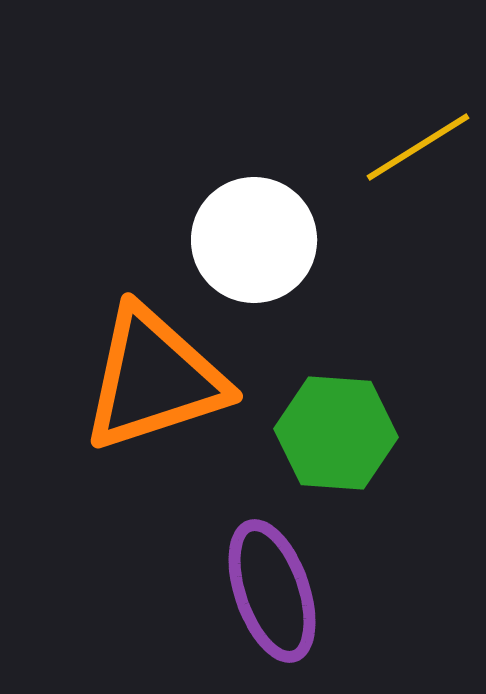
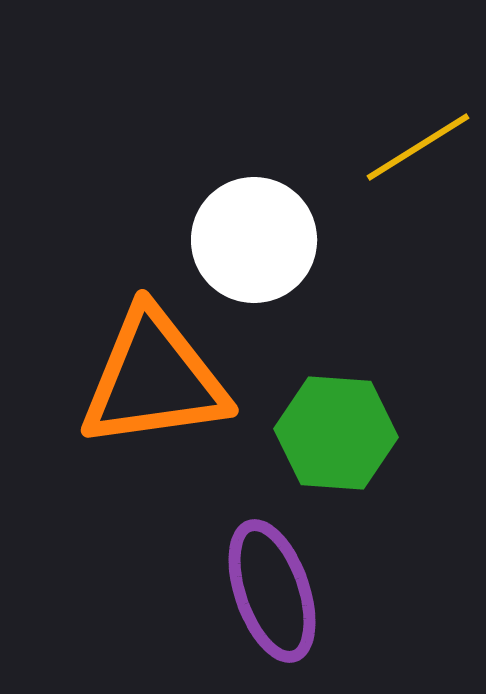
orange triangle: rotated 10 degrees clockwise
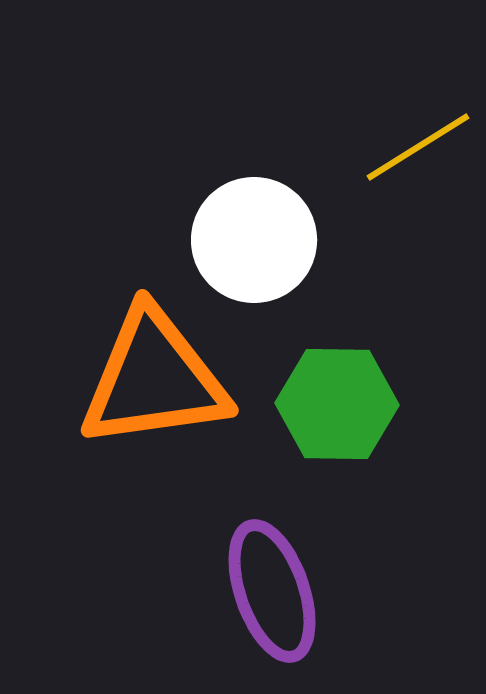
green hexagon: moved 1 px right, 29 px up; rotated 3 degrees counterclockwise
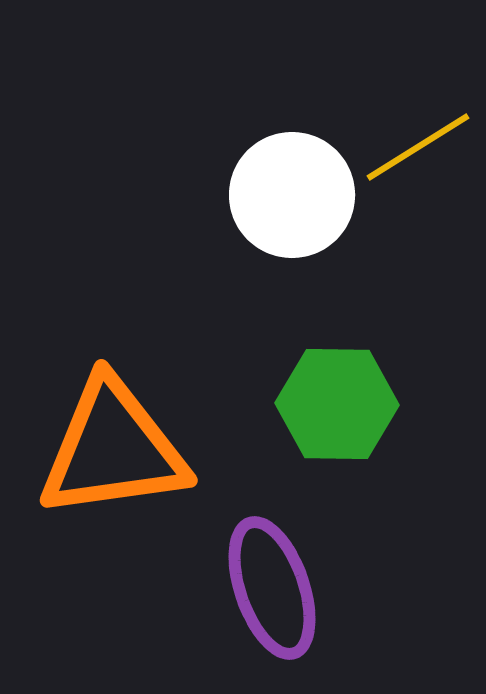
white circle: moved 38 px right, 45 px up
orange triangle: moved 41 px left, 70 px down
purple ellipse: moved 3 px up
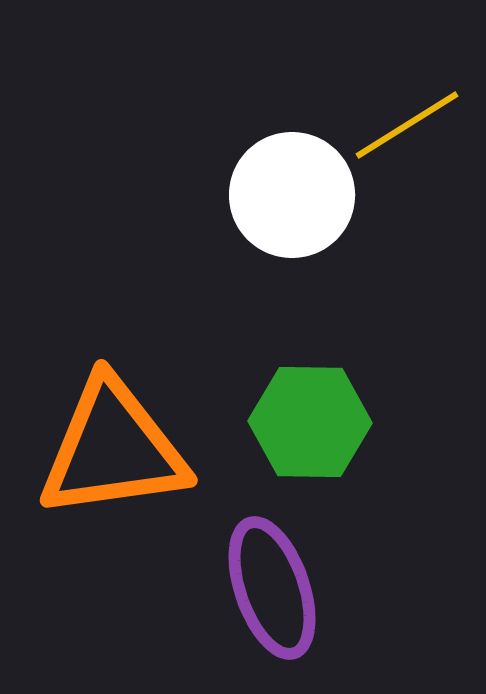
yellow line: moved 11 px left, 22 px up
green hexagon: moved 27 px left, 18 px down
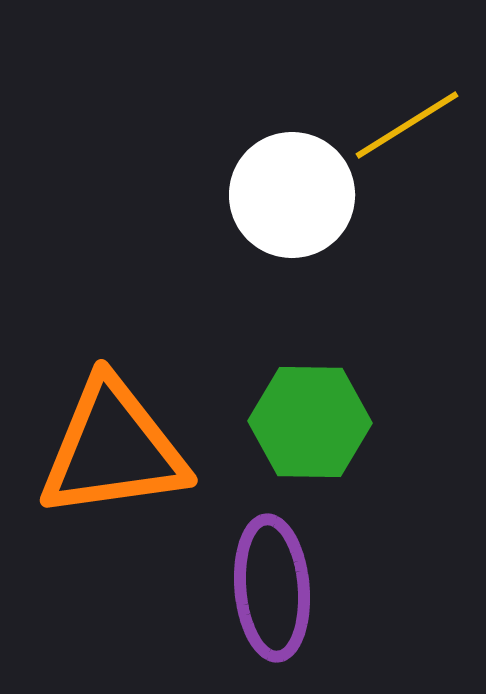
purple ellipse: rotated 14 degrees clockwise
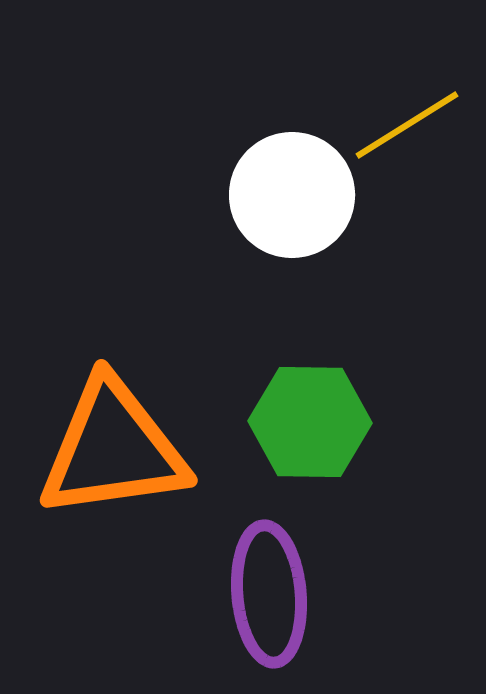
purple ellipse: moved 3 px left, 6 px down
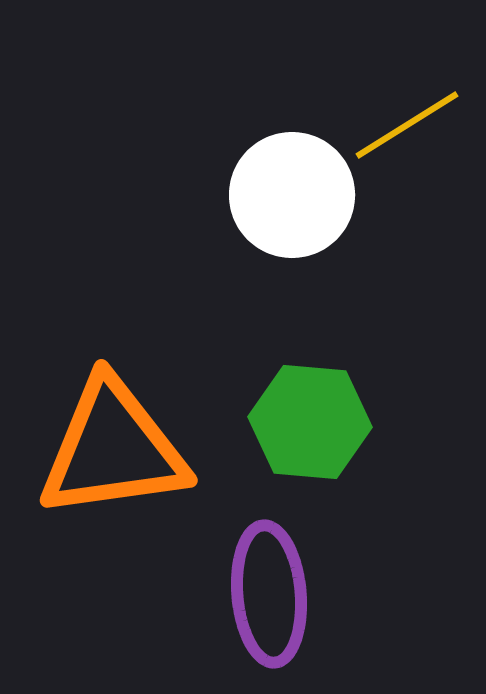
green hexagon: rotated 4 degrees clockwise
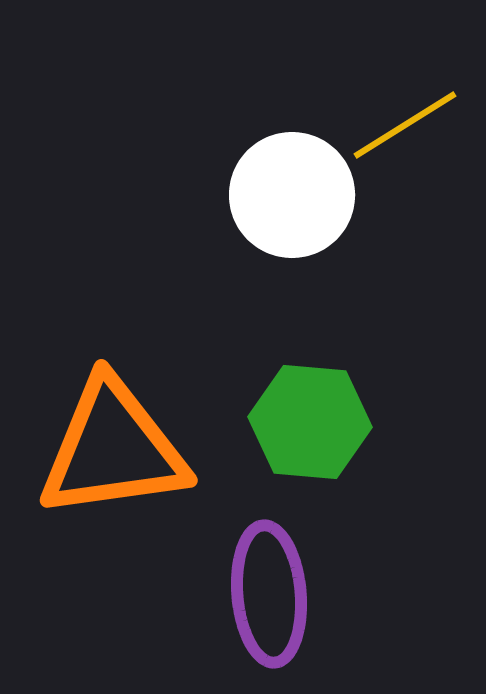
yellow line: moved 2 px left
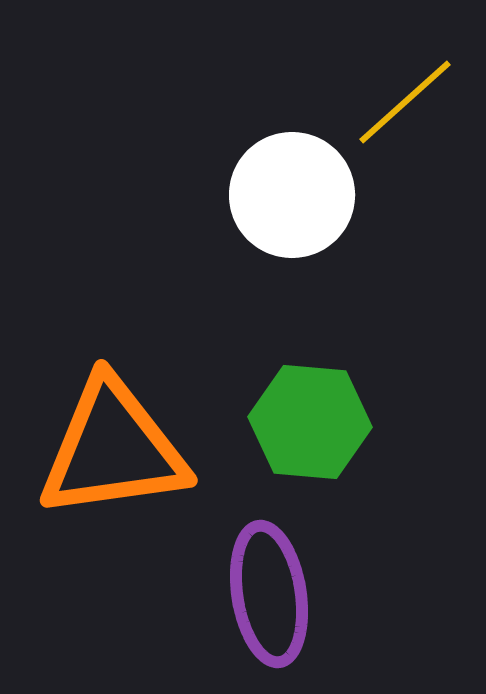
yellow line: moved 23 px up; rotated 10 degrees counterclockwise
purple ellipse: rotated 4 degrees counterclockwise
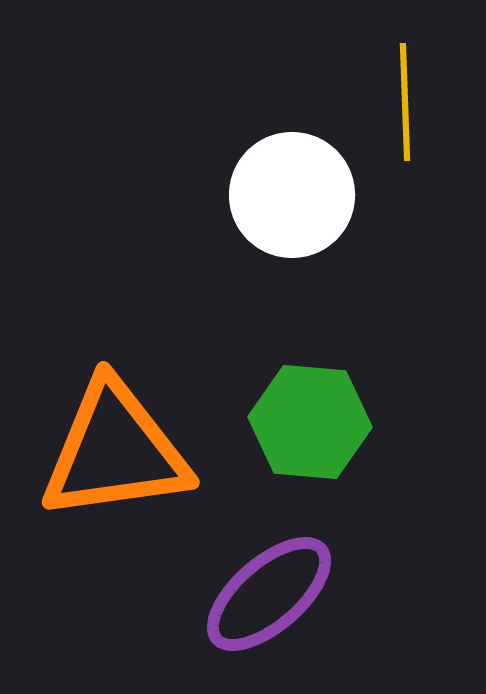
yellow line: rotated 50 degrees counterclockwise
orange triangle: moved 2 px right, 2 px down
purple ellipse: rotated 58 degrees clockwise
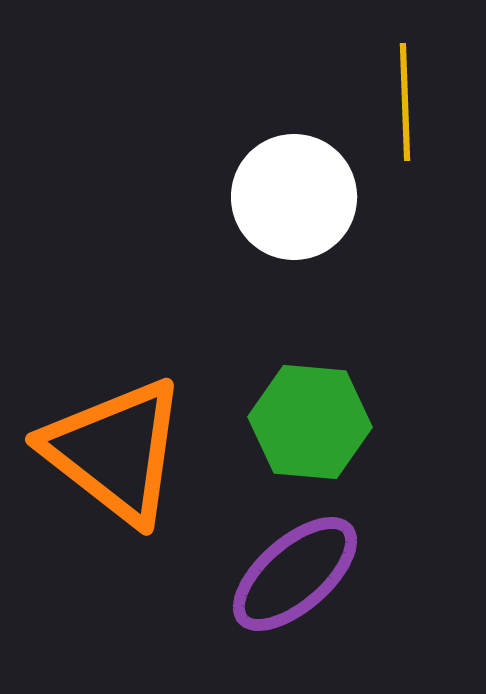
white circle: moved 2 px right, 2 px down
orange triangle: rotated 46 degrees clockwise
purple ellipse: moved 26 px right, 20 px up
